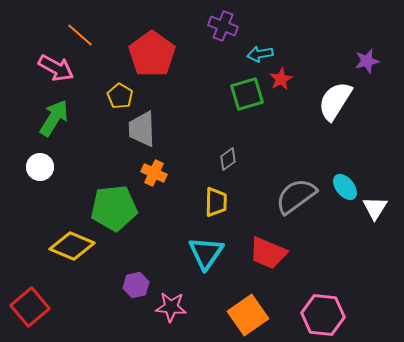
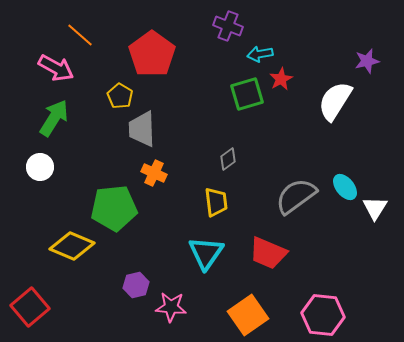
purple cross: moved 5 px right
yellow trapezoid: rotated 8 degrees counterclockwise
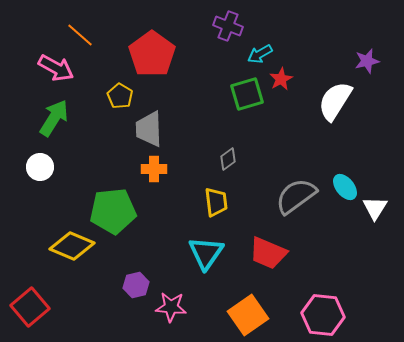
cyan arrow: rotated 20 degrees counterclockwise
gray trapezoid: moved 7 px right
orange cross: moved 4 px up; rotated 25 degrees counterclockwise
green pentagon: moved 1 px left, 3 px down
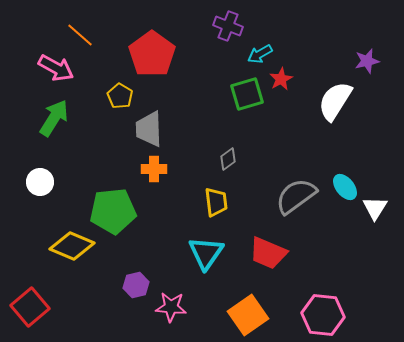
white circle: moved 15 px down
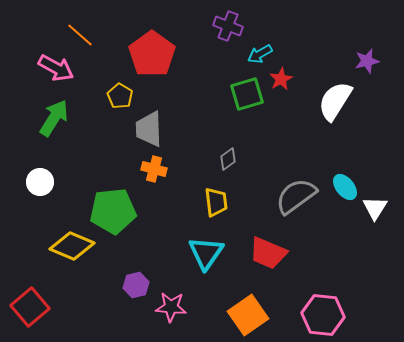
orange cross: rotated 15 degrees clockwise
